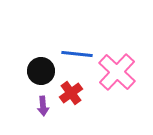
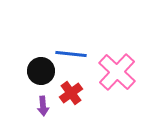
blue line: moved 6 px left
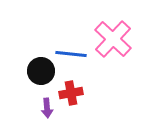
pink cross: moved 4 px left, 33 px up
red cross: rotated 25 degrees clockwise
purple arrow: moved 4 px right, 2 px down
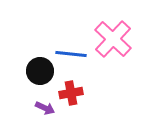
black circle: moved 1 px left
purple arrow: moved 2 px left; rotated 60 degrees counterclockwise
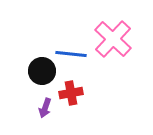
black circle: moved 2 px right
purple arrow: rotated 84 degrees clockwise
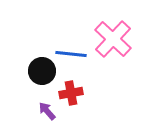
purple arrow: moved 2 px right, 3 px down; rotated 120 degrees clockwise
